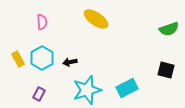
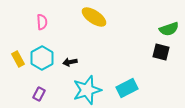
yellow ellipse: moved 2 px left, 2 px up
black square: moved 5 px left, 18 px up
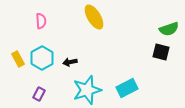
yellow ellipse: rotated 25 degrees clockwise
pink semicircle: moved 1 px left, 1 px up
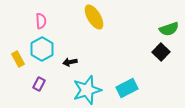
black square: rotated 30 degrees clockwise
cyan hexagon: moved 9 px up
purple rectangle: moved 10 px up
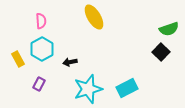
cyan star: moved 1 px right, 1 px up
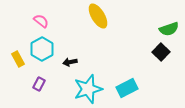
yellow ellipse: moved 4 px right, 1 px up
pink semicircle: rotated 49 degrees counterclockwise
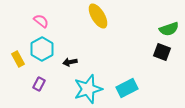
black square: moved 1 px right; rotated 24 degrees counterclockwise
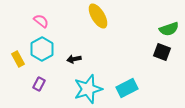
black arrow: moved 4 px right, 3 px up
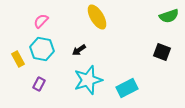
yellow ellipse: moved 1 px left, 1 px down
pink semicircle: rotated 84 degrees counterclockwise
green semicircle: moved 13 px up
cyan hexagon: rotated 20 degrees counterclockwise
black arrow: moved 5 px right, 9 px up; rotated 24 degrees counterclockwise
cyan star: moved 9 px up
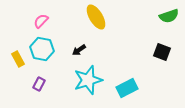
yellow ellipse: moved 1 px left
